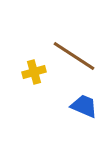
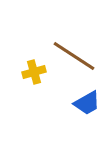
blue trapezoid: moved 3 px right, 3 px up; rotated 128 degrees clockwise
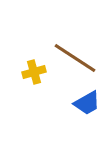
brown line: moved 1 px right, 2 px down
